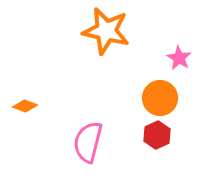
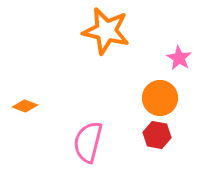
red hexagon: rotated 24 degrees counterclockwise
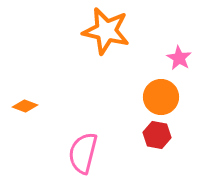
orange circle: moved 1 px right, 1 px up
pink semicircle: moved 5 px left, 11 px down
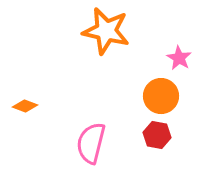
orange circle: moved 1 px up
pink semicircle: moved 8 px right, 10 px up
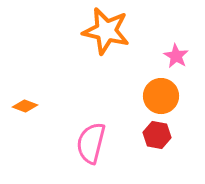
pink star: moved 3 px left, 2 px up
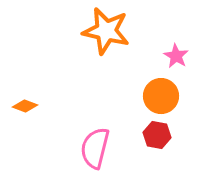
pink semicircle: moved 4 px right, 5 px down
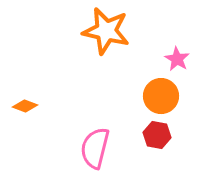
pink star: moved 1 px right, 3 px down
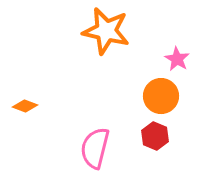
red hexagon: moved 2 px left, 1 px down; rotated 12 degrees clockwise
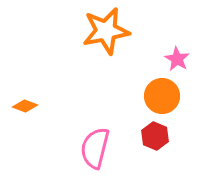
orange star: rotated 24 degrees counterclockwise
orange circle: moved 1 px right
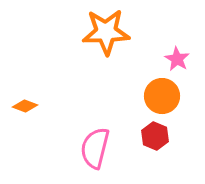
orange star: moved 1 px down; rotated 9 degrees clockwise
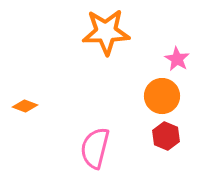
red hexagon: moved 11 px right
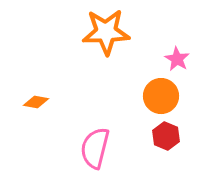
orange circle: moved 1 px left
orange diamond: moved 11 px right, 4 px up; rotated 10 degrees counterclockwise
